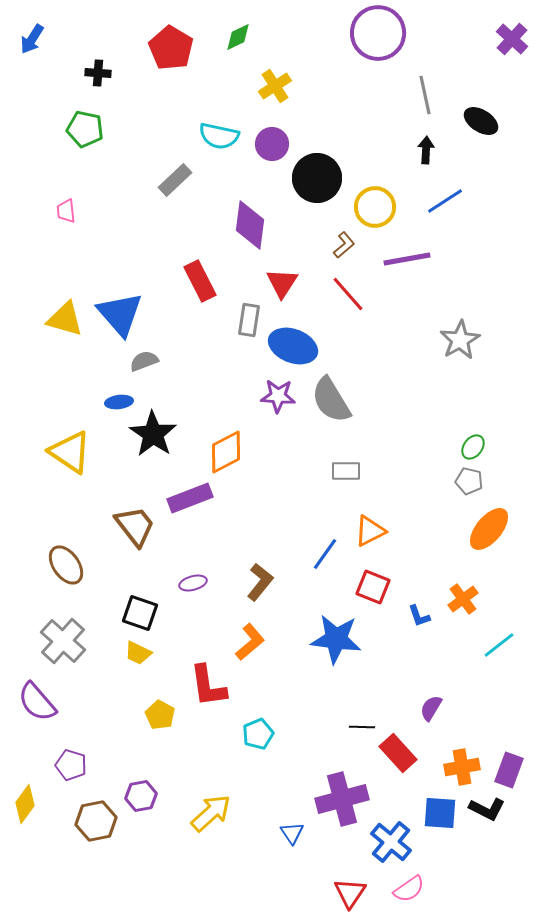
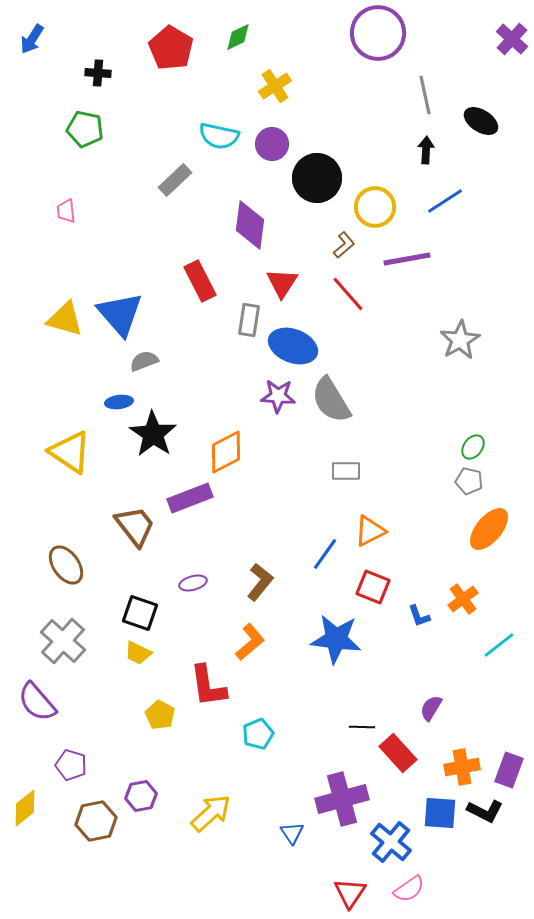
yellow diamond at (25, 804): moved 4 px down; rotated 15 degrees clockwise
black L-shape at (487, 809): moved 2 px left, 2 px down
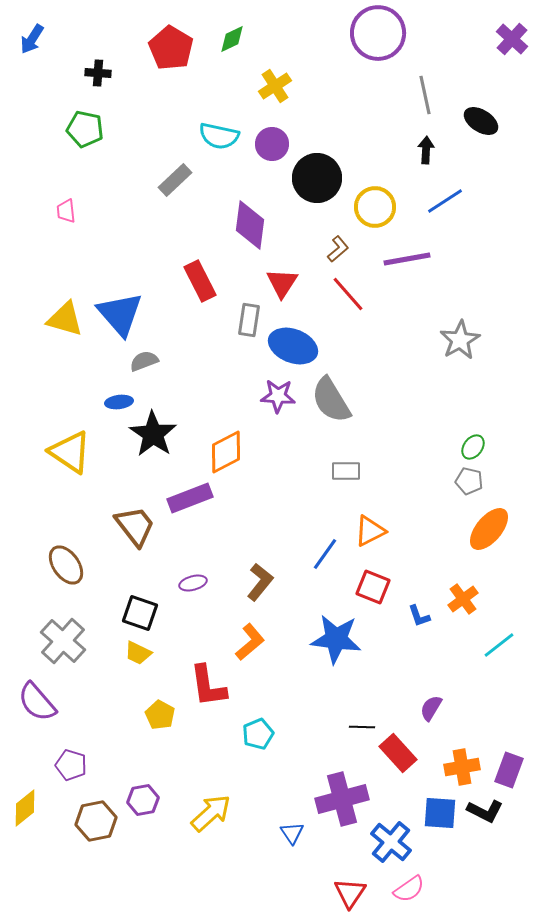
green diamond at (238, 37): moved 6 px left, 2 px down
brown L-shape at (344, 245): moved 6 px left, 4 px down
purple hexagon at (141, 796): moved 2 px right, 4 px down
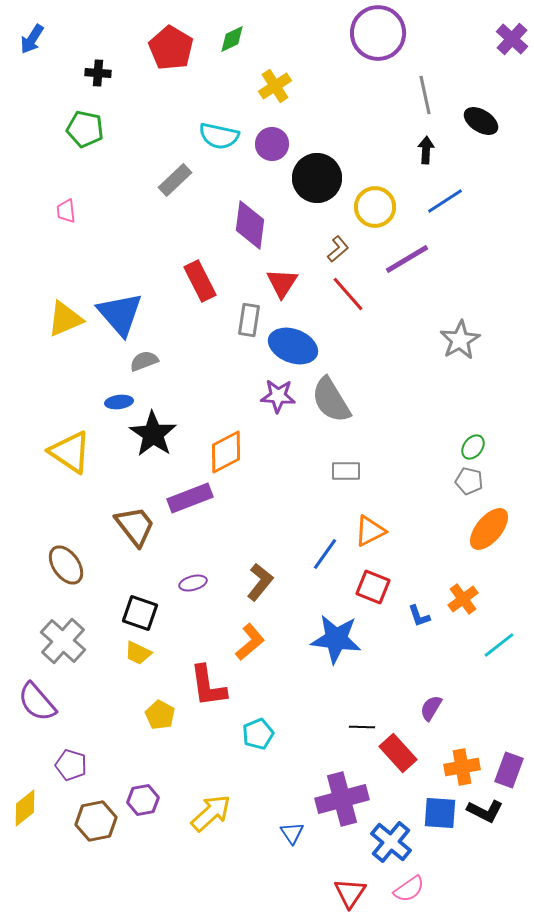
purple line at (407, 259): rotated 21 degrees counterclockwise
yellow triangle at (65, 319): rotated 39 degrees counterclockwise
